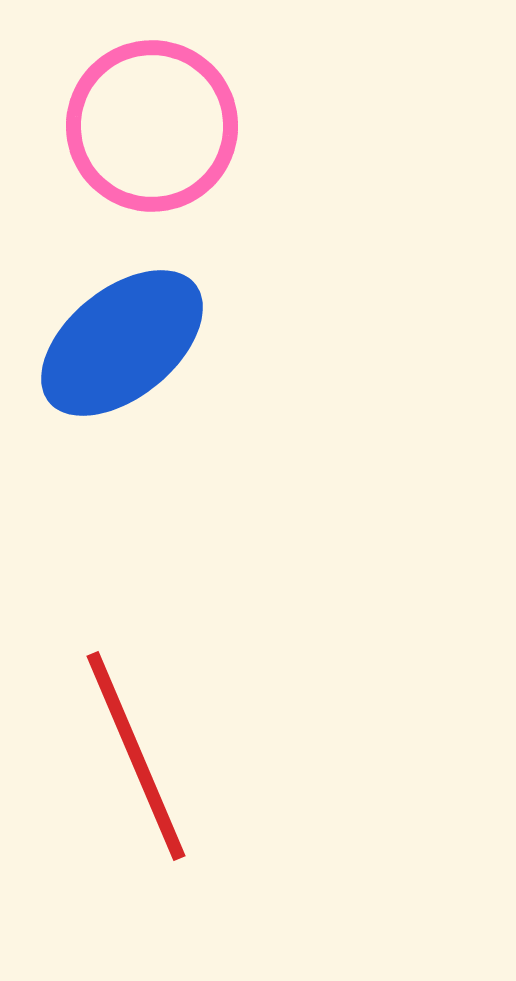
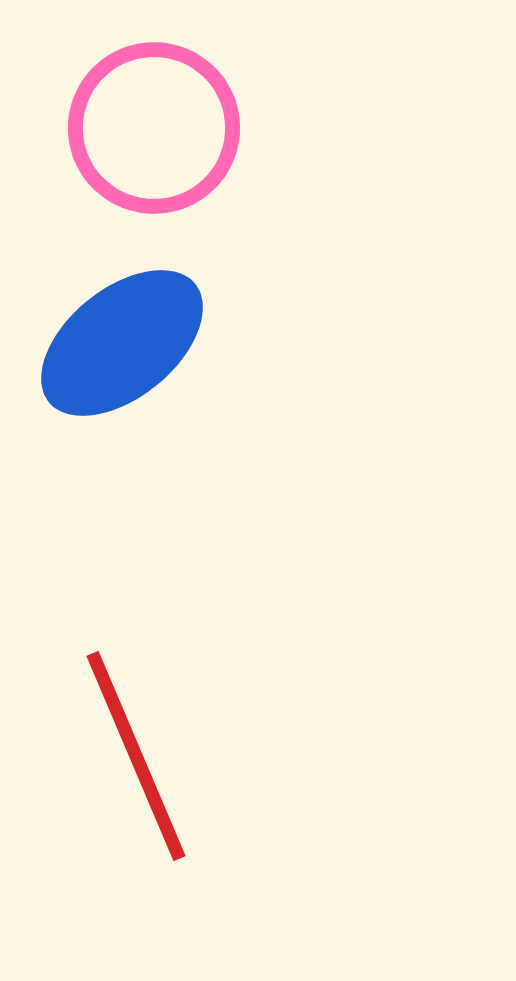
pink circle: moved 2 px right, 2 px down
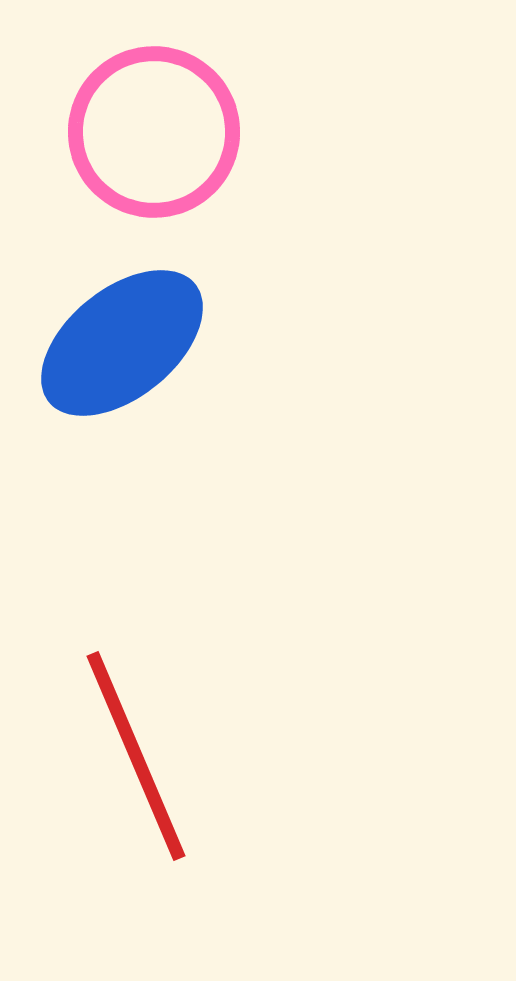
pink circle: moved 4 px down
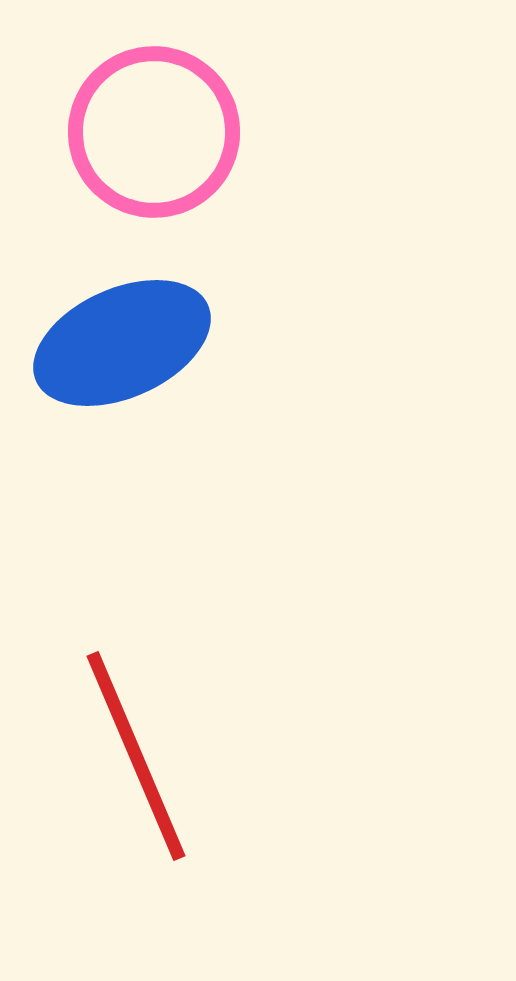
blue ellipse: rotated 15 degrees clockwise
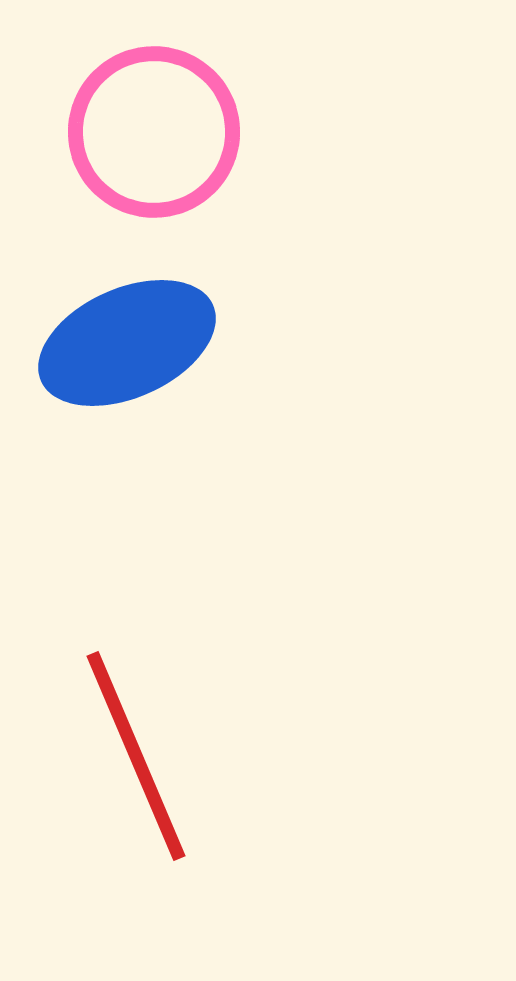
blue ellipse: moved 5 px right
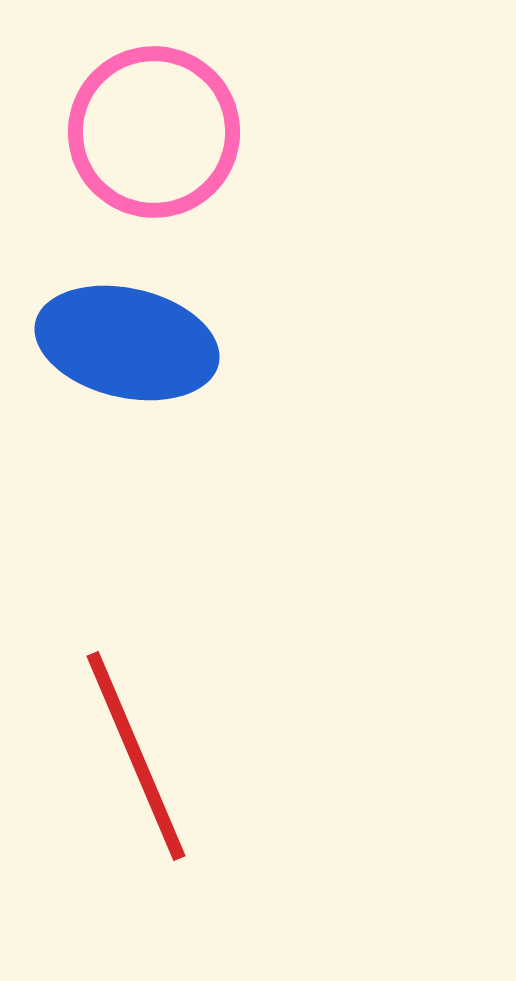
blue ellipse: rotated 37 degrees clockwise
